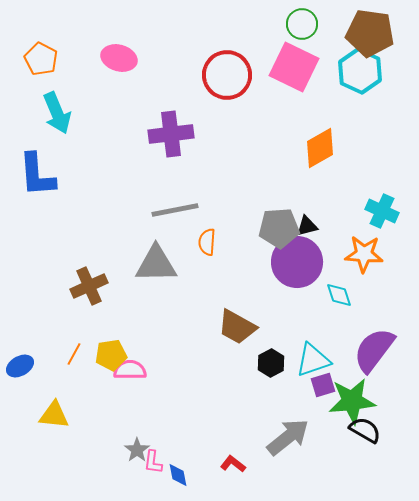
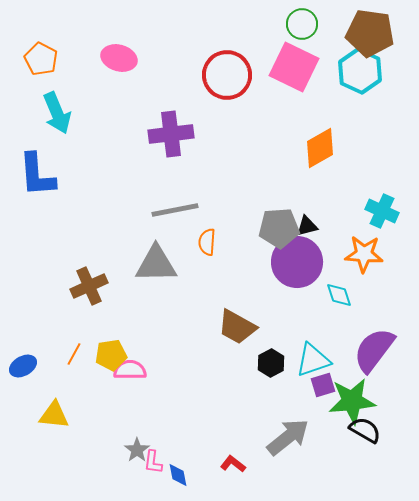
blue ellipse: moved 3 px right
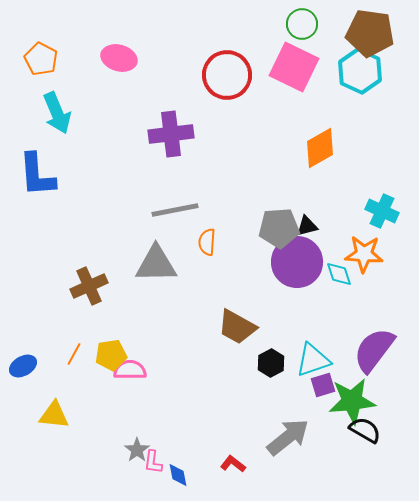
cyan diamond: moved 21 px up
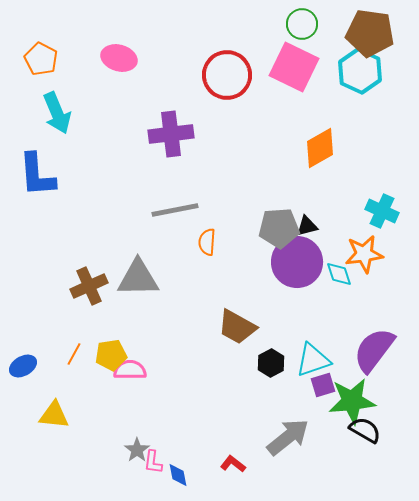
orange star: rotated 12 degrees counterclockwise
gray triangle: moved 18 px left, 14 px down
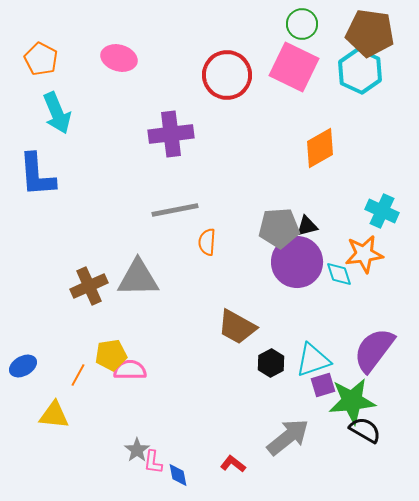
orange line: moved 4 px right, 21 px down
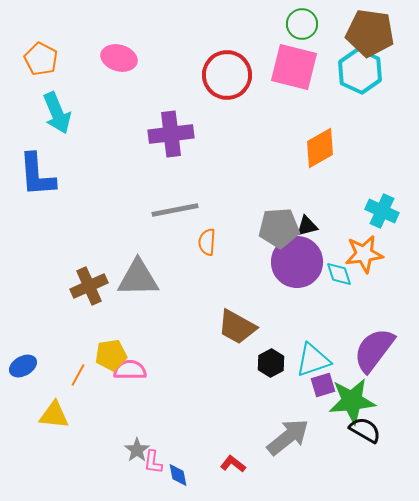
pink square: rotated 12 degrees counterclockwise
